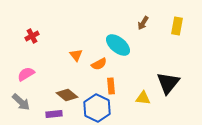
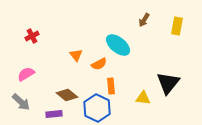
brown arrow: moved 1 px right, 3 px up
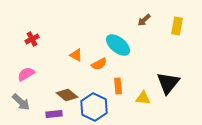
brown arrow: rotated 16 degrees clockwise
red cross: moved 3 px down
orange triangle: rotated 24 degrees counterclockwise
orange rectangle: moved 7 px right
blue hexagon: moved 3 px left, 1 px up
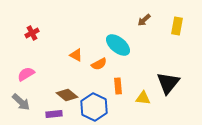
red cross: moved 6 px up
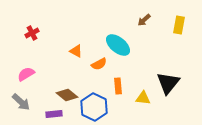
yellow rectangle: moved 2 px right, 1 px up
orange triangle: moved 4 px up
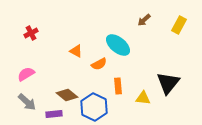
yellow rectangle: rotated 18 degrees clockwise
red cross: moved 1 px left
gray arrow: moved 6 px right
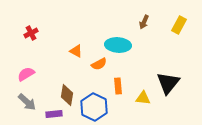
brown arrow: moved 2 px down; rotated 24 degrees counterclockwise
cyan ellipse: rotated 35 degrees counterclockwise
brown diamond: rotated 60 degrees clockwise
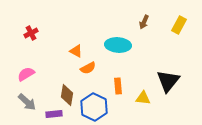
orange semicircle: moved 11 px left, 4 px down
black triangle: moved 2 px up
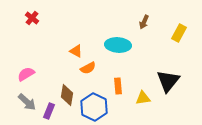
yellow rectangle: moved 8 px down
red cross: moved 1 px right, 15 px up; rotated 24 degrees counterclockwise
yellow triangle: rotated 14 degrees counterclockwise
purple rectangle: moved 5 px left, 3 px up; rotated 63 degrees counterclockwise
